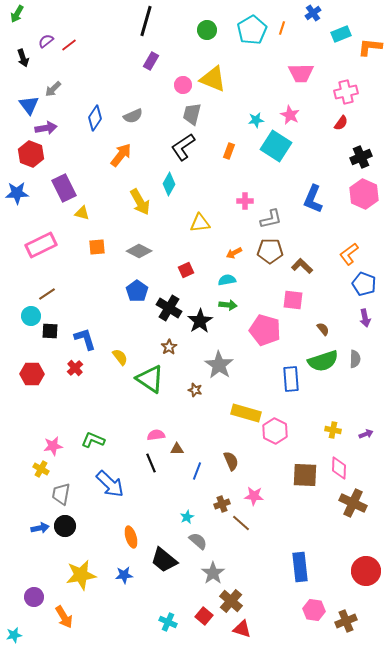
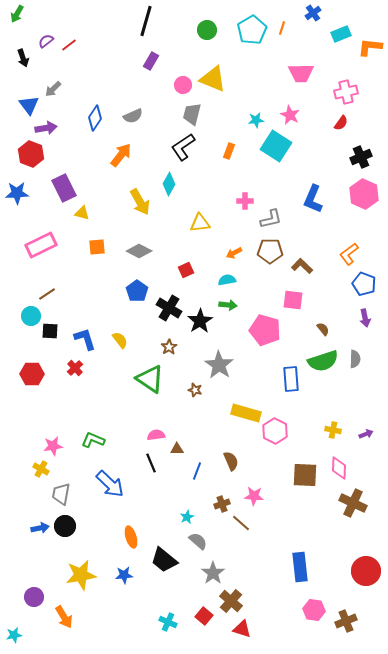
yellow semicircle at (120, 357): moved 17 px up
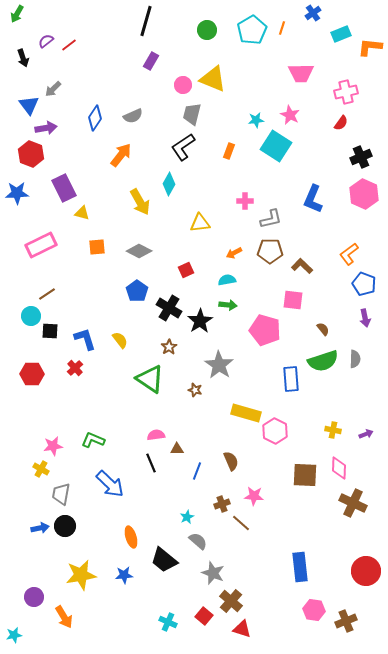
gray star at (213, 573): rotated 15 degrees counterclockwise
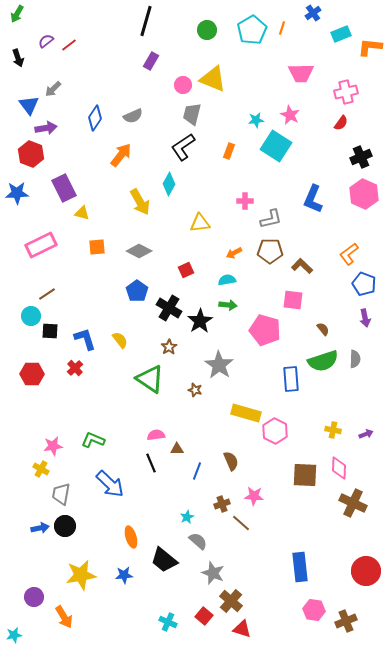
black arrow at (23, 58): moved 5 px left
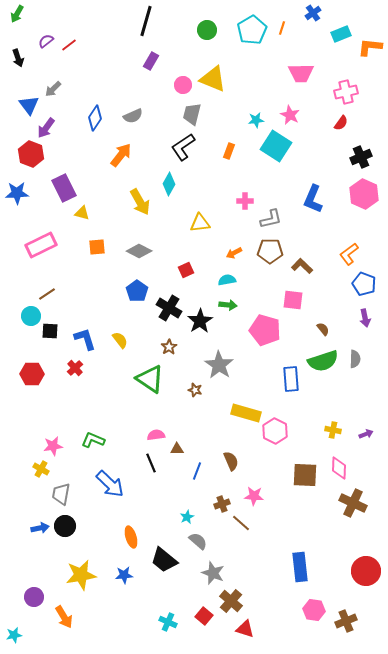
purple arrow at (46, 128): rotated 135 degrees clockwise
red triangle at (242, 629): moved 3 px right
